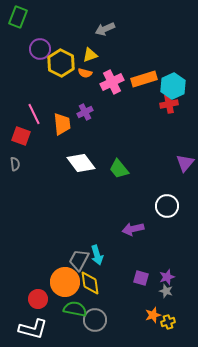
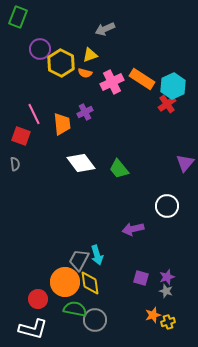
orange rectangle: moved 2 px left; rotated 50 degrees clockwise
red cross: moved 2 px left; rotated 24 degrees counterclockwise
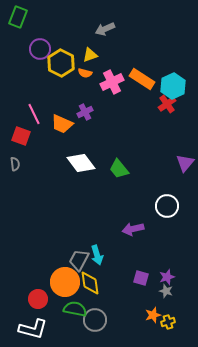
orange trapezoid: rotated 120 degrees clockwise
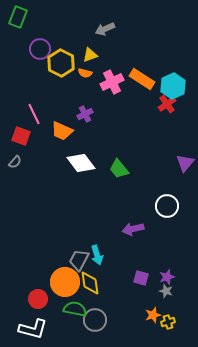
purple cross: moved 2 px down
orange trapezoid: moved 7 px down
gray semicircle: moved 2 px up; rotated 48 degrees clockwise
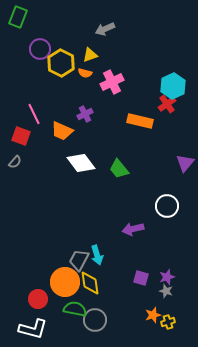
orange rectangle: moved 2 px left, 42 px down; rotated 20 degrees counterclockwise
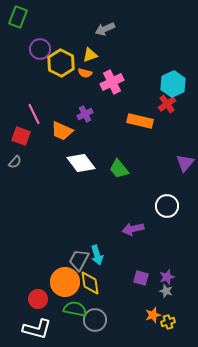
cyan hexagon: moved 2 px up
white L-shape: moved 4 px right
